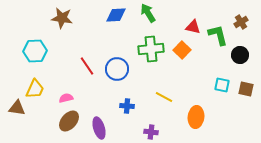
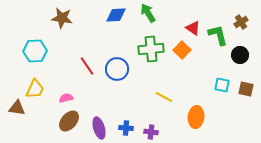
red triangle: moved 1 px down; rotated 21 degrees clockwise
blue cross: moved 1 px left, 22 px down
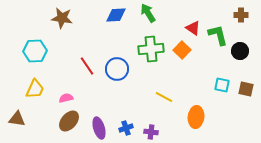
brown cross: moved 7 px up; rotated 32 degrees clockwise
black circle: moved 4 px up
brown triangle: moved 11 px down
blue cross: rotated 24 degrees counterclockwise
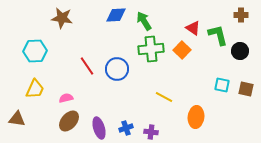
green arrow: moved 4 px left, 8 px down
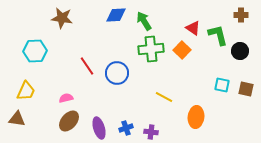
blue circle: moved 4 px down
yellow trapezoid: moved 9 px left, 2 px down
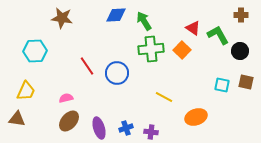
green L-shape: rotated 15 degrees counterclockwise
brown square: moved 7 px up
orange ellipse: rotated 65 degrees clockwise
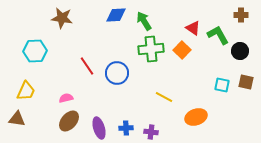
blue cross: rotated 16 degrees clockwise
